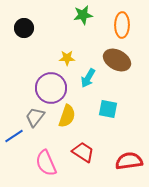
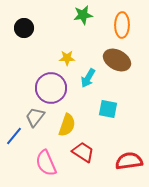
yellow semicircle: moved 9 px down
blue line: rotated 18 degrees counterclockwise
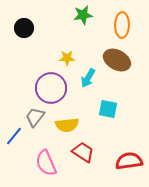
yellow semicircle: rotated 65 degrees clockwise
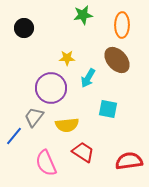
brown ellipse: rotated 20 degrees clockwise
gray trapezoid: moved 1 px left
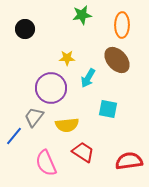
green star: moved 1 px left
black circle: moved 1 px right, 1 px down
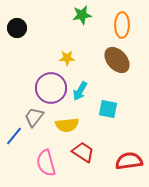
black circle: moved 8 px left, 1 px up
cyan arrow: moved 8 px left, 13 px down
pink semicircle: rotated 8 degrees clockwise
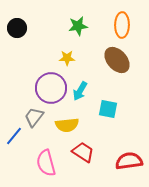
green star: moved 4 px left, 11 px down
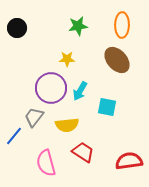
yellow star: moved 1 px down
cyan square: moved 1 px left, 2 px up
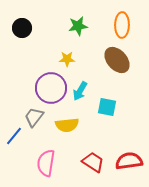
black circle: moved 5 px right
red trapezoid: moved 10 px right, 10 px down
pink semicircle: rotated 24 degrees clockwise
